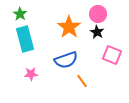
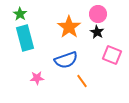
cyan rectangle: moved 1 px up
pink star: moved 6 px right, 4 px down
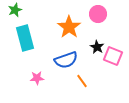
green star: moved 5 px left, 4 px up; rotated 16 degrees clockwise
black star: moved 15 px down
pink square: moved 1 px right, 1 px down
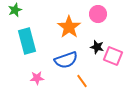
cyan rectangle: moved 2 px right, 3 px down
black star: rotated 16 degrees counterclockwise
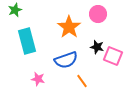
pink star: moved 1 px right, 1 px down; rotated 16 degrees clockwise
